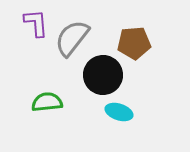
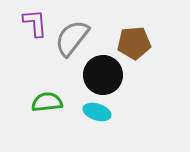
purple L-shape: moved 1 px left
cyan ellipse: moved 22 px left
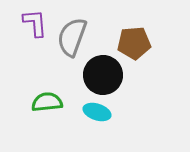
gray semicircle: moved 1 px up; rotated 18 degrees counterclockwise
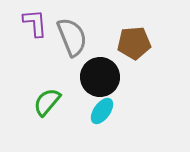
gray semicircle: rotated 138 degrees clockwise
black circle: moved 3 px left, 2 px down
green semicircle: rotated 44 degrees counterclockwise
cyan ellipse: moved 5 px right, 1 px up; rotated 72 degrees counterclockwise
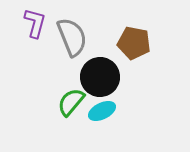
purple L-shape: rotated 20 degrees clockwise
brown pentagon: rotated 16 degrees clockwise
green semicircle: moved 24 px right
cyan ellipse: rotated 28 degrees clockwise
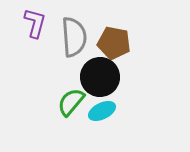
gray semicircle: moved 2 px right; rotated 18 degrees clockwise
brown pentagon: moved 20 px left
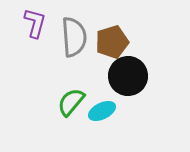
brown pentagon: moved 2 px left, 1 px up; rotated 28 degrees counterclockwise
black circle: moved 28 px right, 1 px up
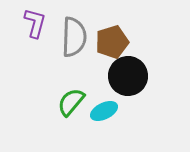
gray semicircle: rotated 6 degrees clockwise
cyan ellipse: moved 2 px right
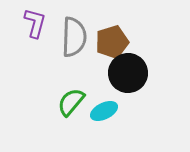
black circle: moved 3 px up
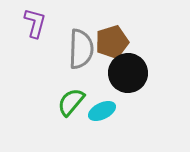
gray semicircle: moved 7 px right, 12 px down
cyan ellipse: moved 2 px left
